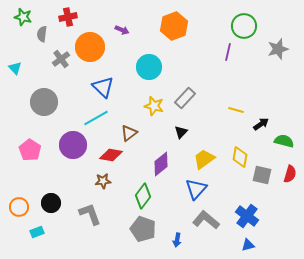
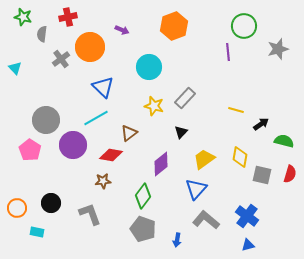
purple line at (228, 52): rotated 18 degrees counterclockwise
gray circle at (44, 102): moved 2 px right, 18 px down
orange circle at (19, 207): moved 2 px left, 1 px down
cyan rectangle at (37, 232): rotated 32 degrees clockwise
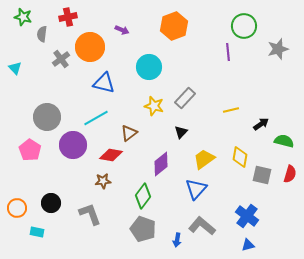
blue triangle at (103, 87): moved 1 px right, 4 px up; rotated 30 degrees counterclockwise
yellow line at (236, 110): moved 5 px left; rotated 28 degrees counterclockwise
gray circle at (46, 120): moved 1 px right, 3 px up
gray L-shape at (206, 220): moved 4 px left, 6 px down
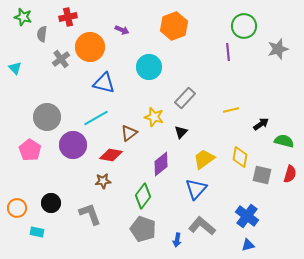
yellow star at (154, 106): moved 11 px down
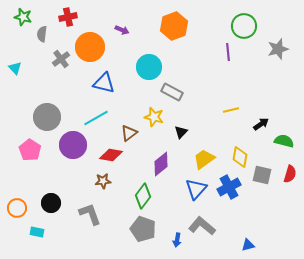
gray rectangle at (185, 98): moved 13 px left, 6 px up; rotated 75 degrees clockwise
blue cross at (247, 216): moved 18 px left, 29 px up; rotated 25 degrees clockwise
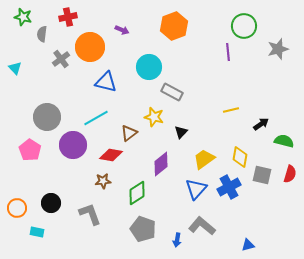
blue triangle at (104, 83): moved 2 px right, 1 px up
green diamond at (143, 196): moved 6 px left, 3 px up; rotated 20 degrees clockwise
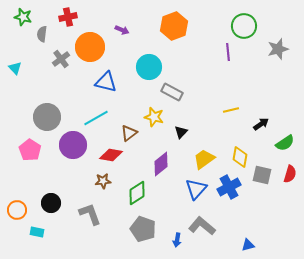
green semicircle at (284, 141): moved 1 px right, 2 px down; rotated 132 degrees clockwise
orange circle at (17, 208): moved 2 px down
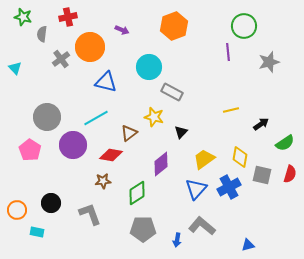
gray star at (278, 49): moved 9 px left, 13 px down
gray pentagon at (143, 229): rotated 20 degrees counterclockwise
